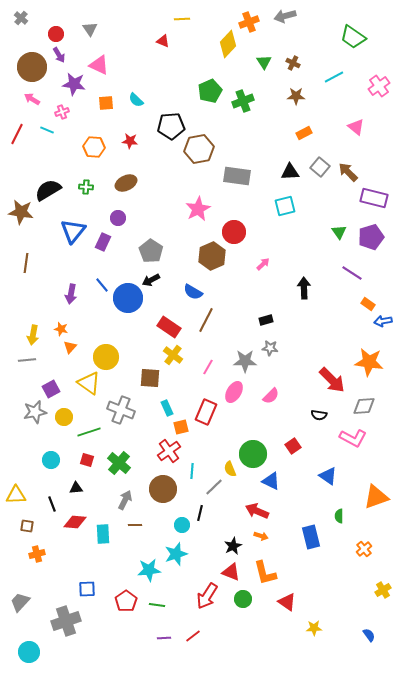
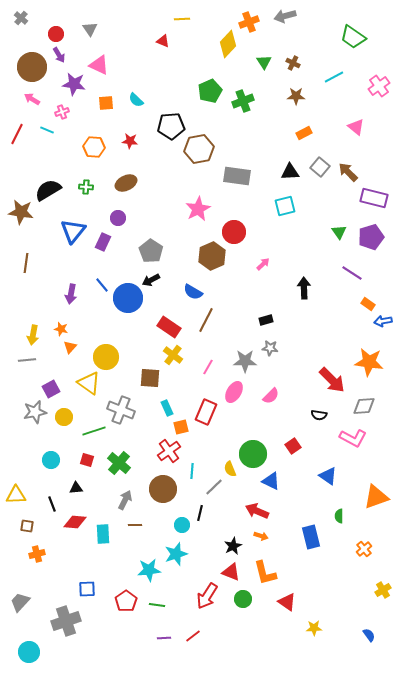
green line at (89, 432): moved 5 px right, 1 px up
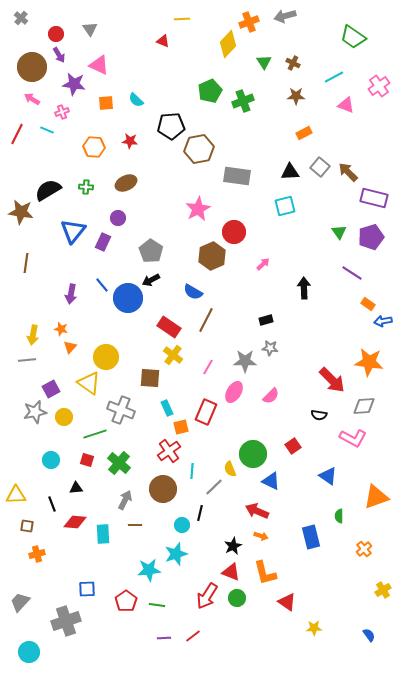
pink triangle at (356, 127): moved 10 px left, 22 px up; rotated 18 degrees counterclockwise
green line at (94, 431): moved 1 px right, 3 px down
green circle at (243, 599): moved 6 px left, 1 px up
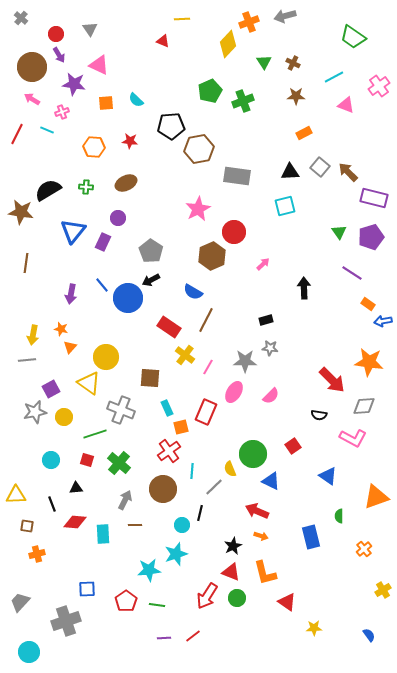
yellow cross at (173, 355): moved 12 px right
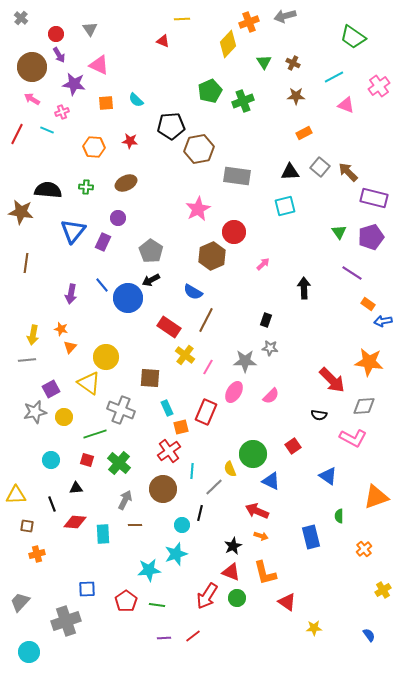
black semicircle at (48, 190): rotated 36 degrees clockwise
black rectangle at (266, 320): rotated 56 degrees counterclockwise
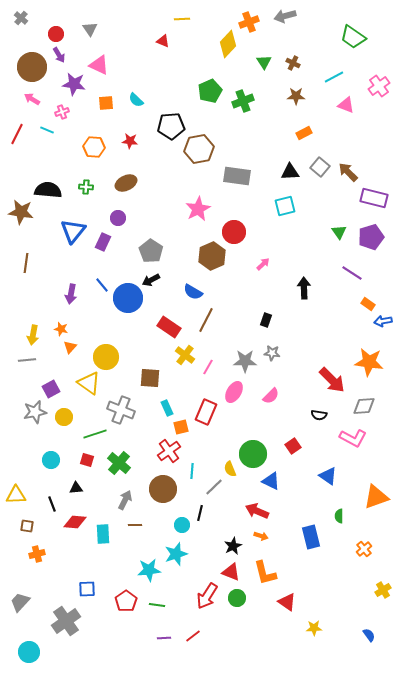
gray star at (270, 348): moved 2 px right, 5 px down
gray cross at (66, 621): rotated 16 degrees counterclockwise
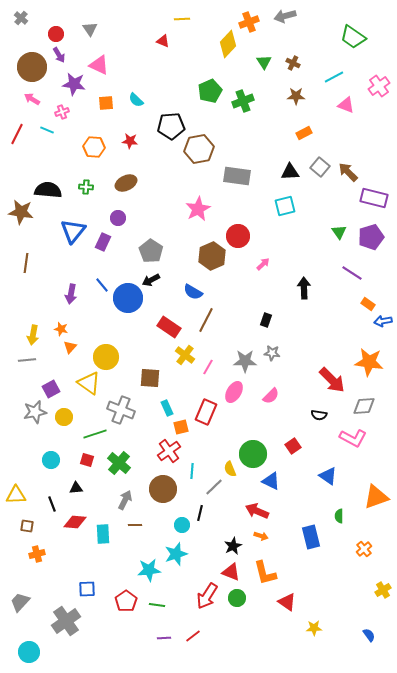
red circle at (234, 232): moved 4 px right, 4 px down
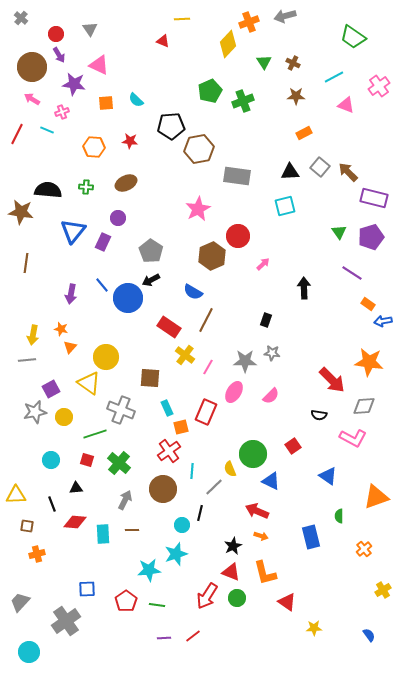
brown line at (135, 525): moved 3 px left, 5 px down
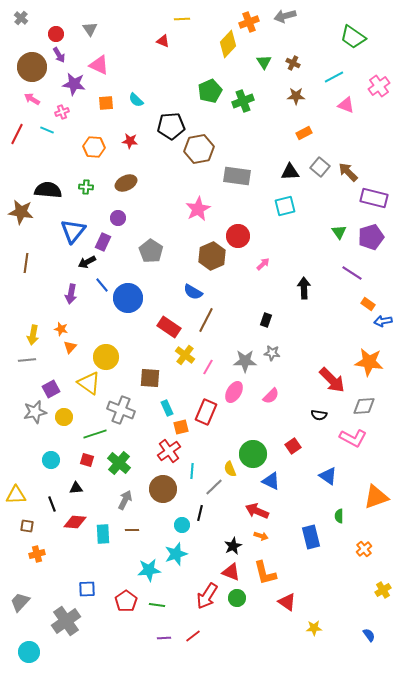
black arrow at (151, 280): moved 64 px left, 18 px up
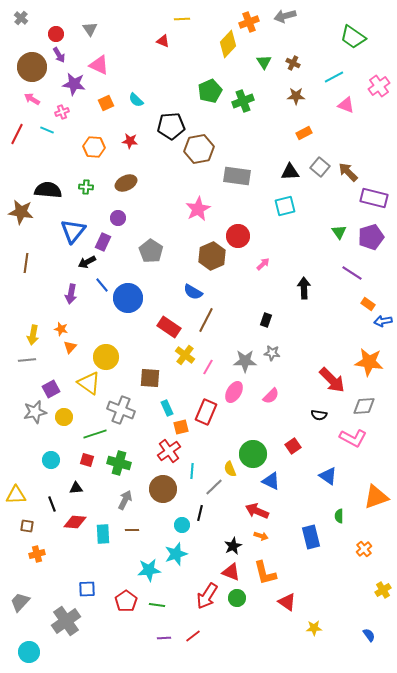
orange square at (106, 103): rotated 21 degrees counterclockwise
green cross at (119, 463): rotated 25 degrees counterclockwise
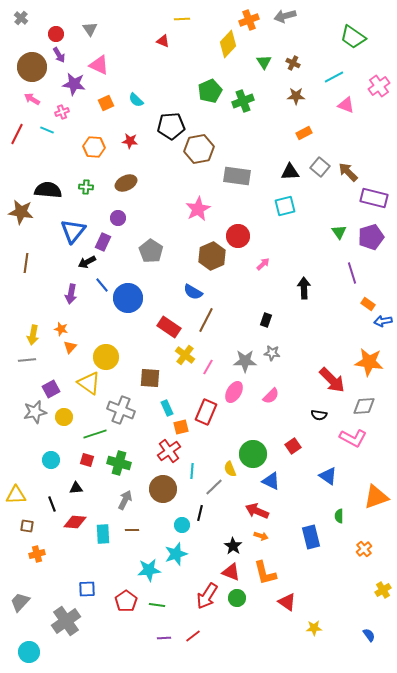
orange cross at (249, 22): moved 2 px up
purple line at (352, 273): rotated 40 degrees clockwise
black star at (233, 546): rotated 12 degrees counterclockwise
